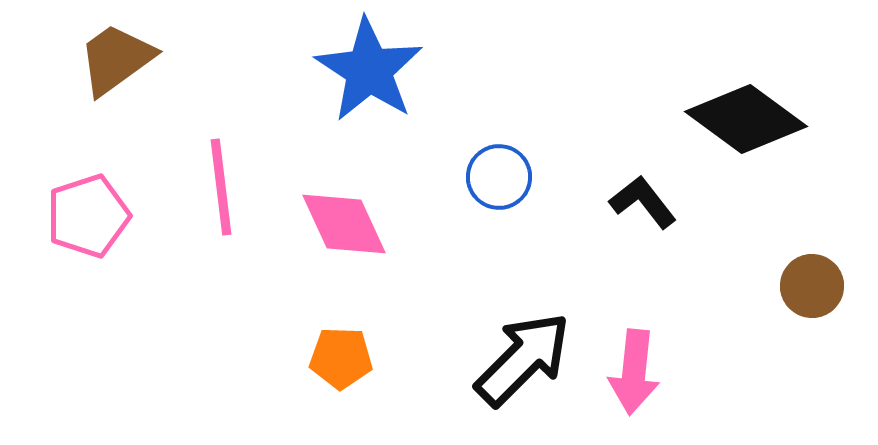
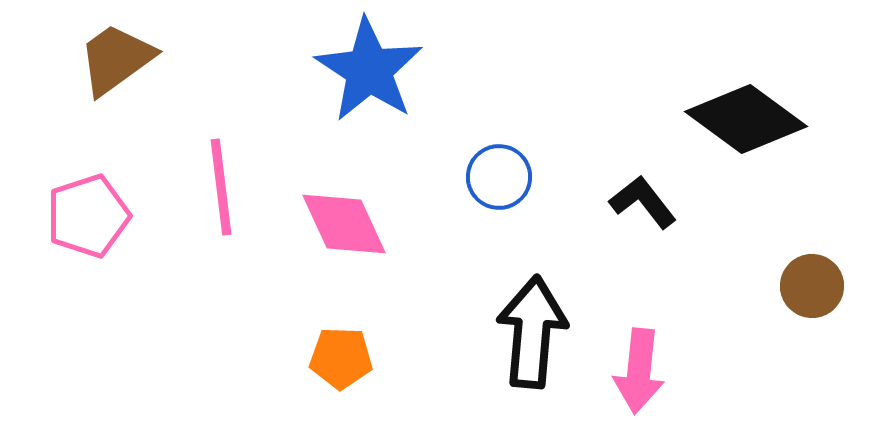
black arrow: moved 9 px right, 27 px up; rotated 40 degrees counterclockwise
pink arrow: moved 5 px right, 1 px up
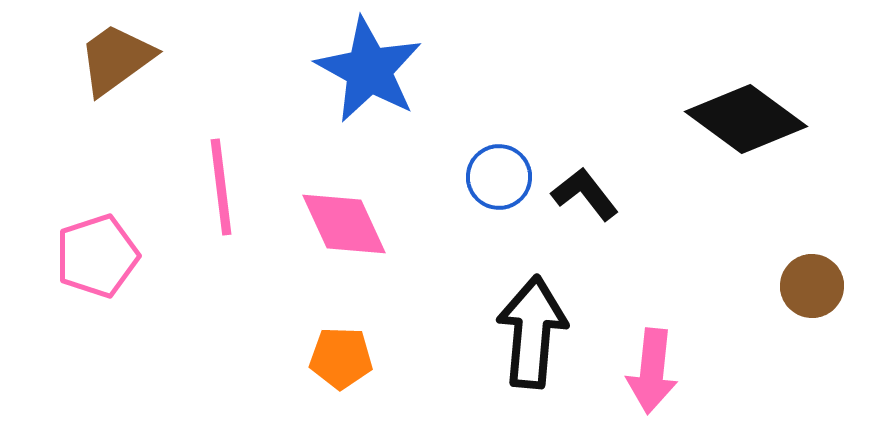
blue star: rotated 4 degrees counterclockwise
black L-shape: moved 58 px left, 8 px up
pink pentagon: moved 9 px right, 40 px down
pink arrow: moved 13 px right
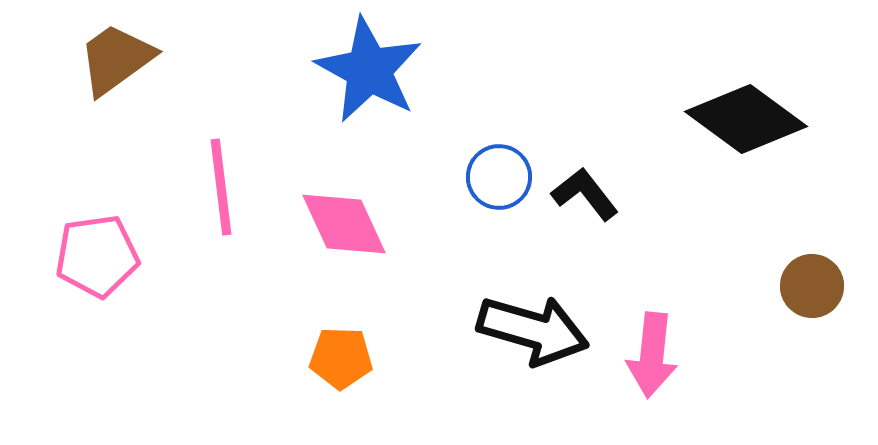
pink pentagon: rotated 10 degrees clockwise
black arrow: moved 1 px right, 2 px up; rotated 101 degrees clockwise
pink arrow: moved 16 px up
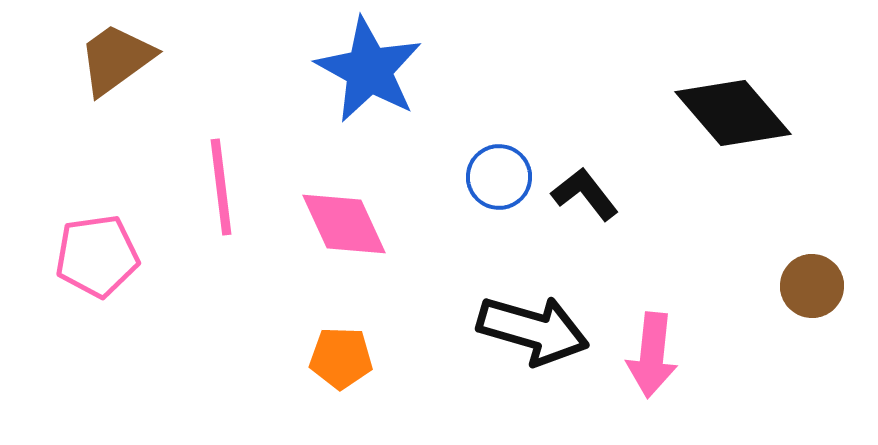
black diamond: moved 13 px left, 6 px up; rotated 13 degrees clockwise
